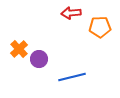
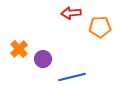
purple circle: moved 4 px right
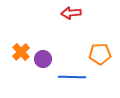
orange pentagon: moved 27 px down
orange cross: moved 2 px right, 3 px down
blue line: rotated 16 degrees clockwise
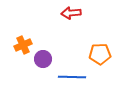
orange cross: moved 2 px right, 7 px up; rotated 18 degrees clockwise
